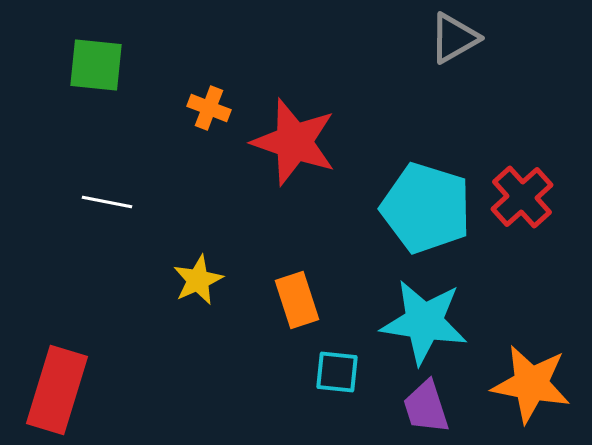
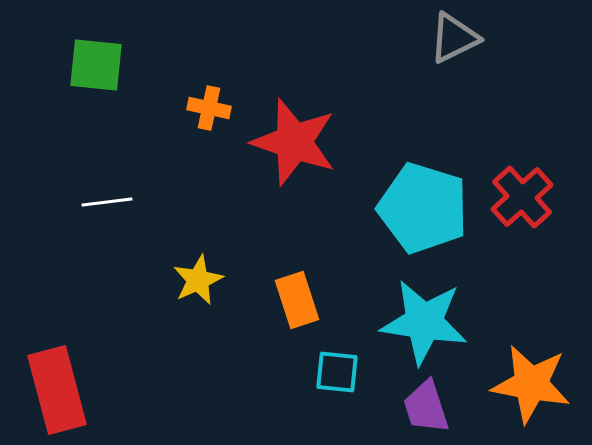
gray triangle: rotated 4 degrees clockwise
orange cross: rotated 9 degrees counterclockwise
white line: rotated 18 degrees counterclockwise
cyan pentagon: moved 3 px left
red rectangle: rotated 32 degrees counterclockwise
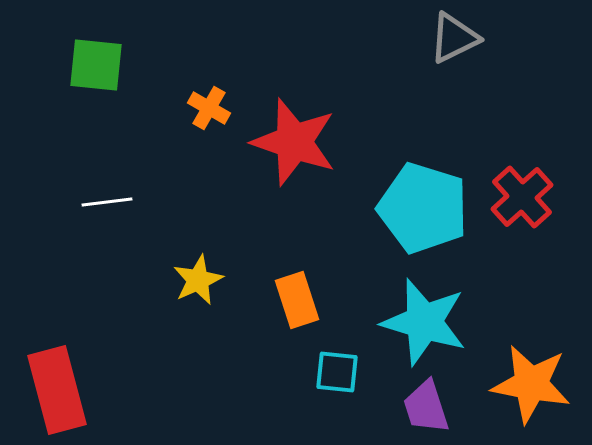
orange cross: rotated 18 degrees clockwise
cyan star: rotated 8 degrees clockwise
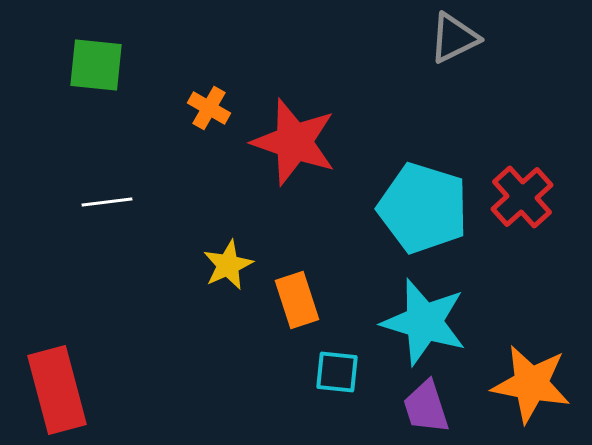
yellow star: moved 30 px right, 15 px up
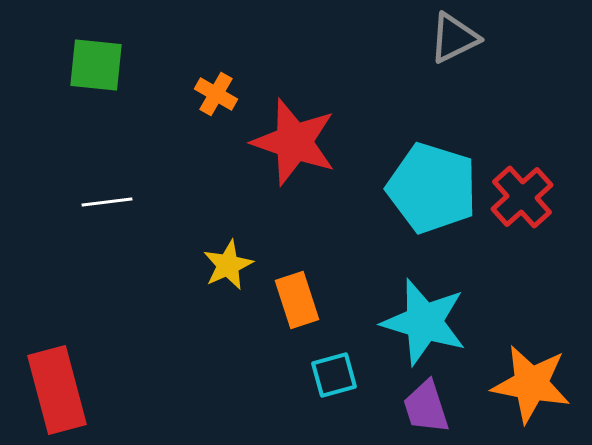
orange cross: moved 7 px right, 14 px up
cyan pentagon: moved 9 px right, 20 px up
cyan square: moved 3 px left, 3 px down; rotated 21 degrees counterclockwise
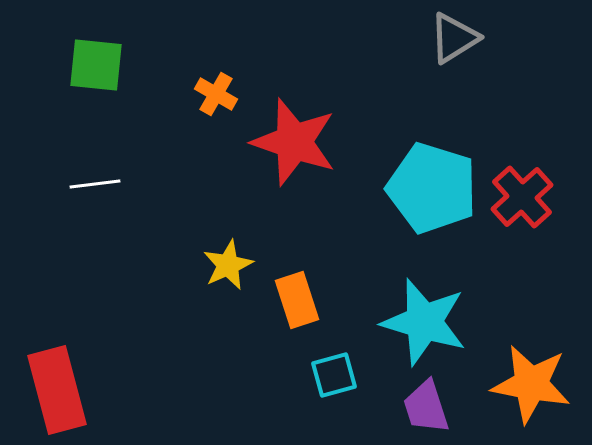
gray triangle: rotated 6 degrees counterclockwise
white line: moved 12 px left, 18 px up
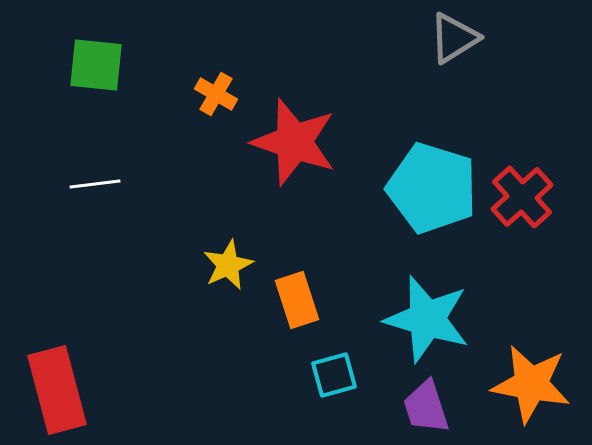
cyan star: moved 3 px right, 3 px up
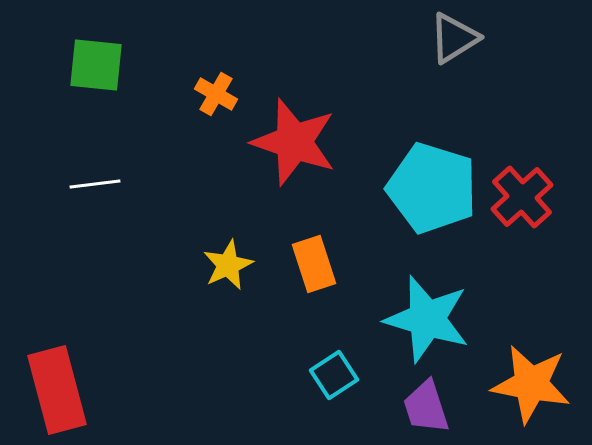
orange rectangle: moved 17 px right, 36 px up
cyan square: rotated 18 degrees counterclockwise
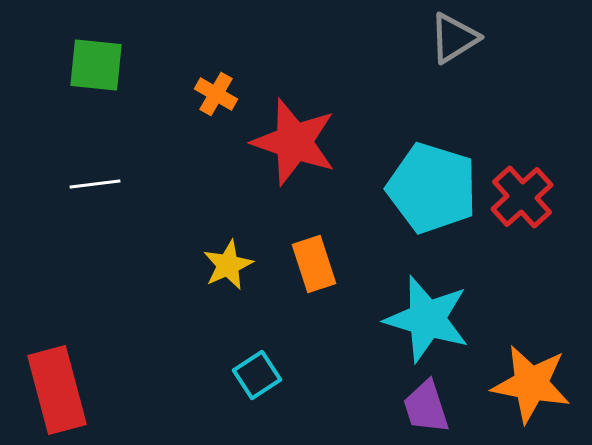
cyan square: moved 77 px left
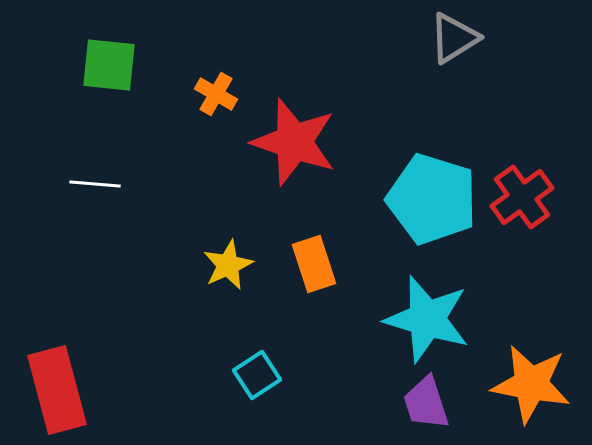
green square: moved 13 px right
white line: rotated 12 degrees clockwise
cyan pentagon: moved 11 px down
red cross: rotated 6 degrees clockwise
purple trapezoid: moved 4 px up
